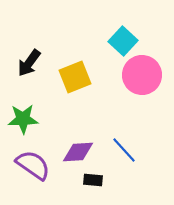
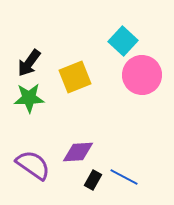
green star: moved 6 px right, 21 px up
blue line: moved 27 px down; rotated 20 degrees counterclockwise
black rectangle: rotated 66 degrees counterclockwise
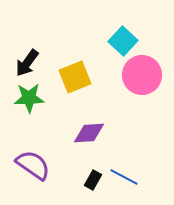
black arrow: moved 2 px left
purple diamond: moved 11 px right, 19 px up
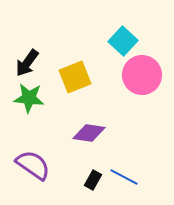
green star: rotated 8 degrees clockwise
purple diamond: rotated 12 degrees clockwise
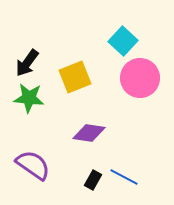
pink circle: moved 2 px left, 3 px down
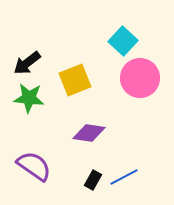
black arrow: rotated 16 degrees clockwise
yellow square: moved 3 px down
purple semicircle: moved 1 px right, 1 px down
blue line: rotated 56 degrees counterclockwise
